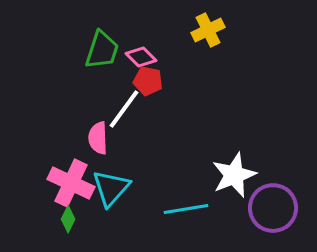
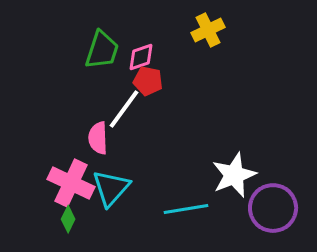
pink diamond: rotated 64 degrees counterclockwise
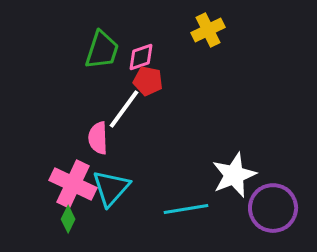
pink cross: moved 2 px right, 1 px down
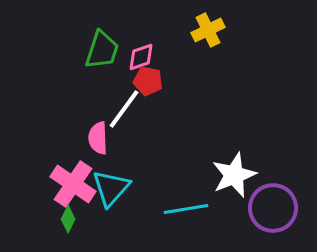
pink cross: rotated 9 degrees clockwise
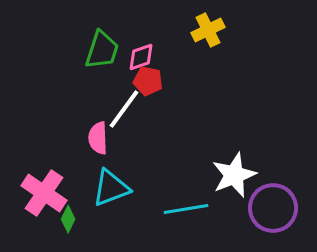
pink cross: moved 29 px left, 9 px down
cyan triangle: rotated 27 degrees clockwise
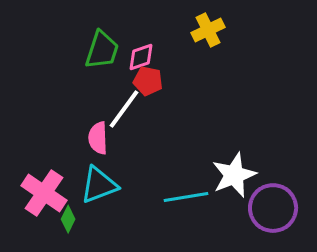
cyan triangle: moved 12 px left, 3 px up
cyan line: moved 12 px up
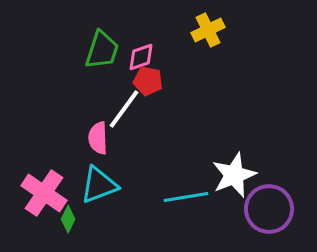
purple circle: moved 4 px left, 1 px down
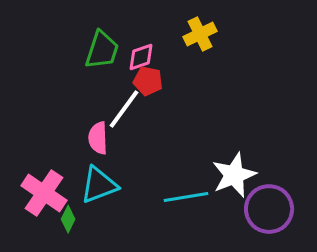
yellow cross: moved 8 px left, 4 px down
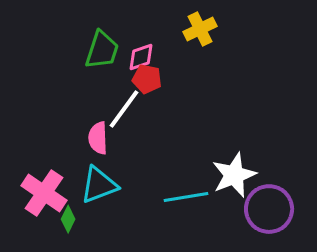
yellow cross: moved 5 px up
red pentagon: moved 1 px left, 2 px up
